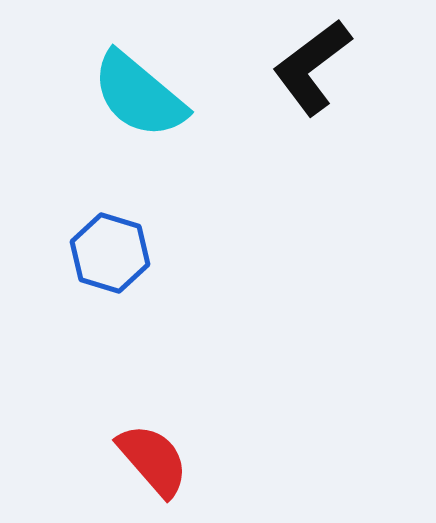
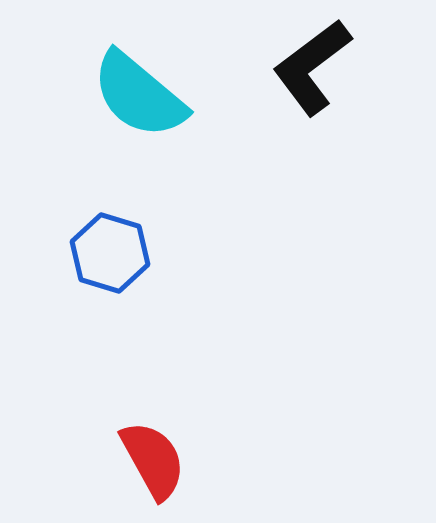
red semicircle: rotated 12 degrees clockwise
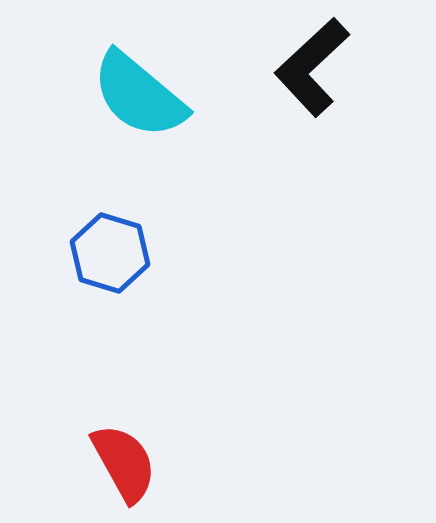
black L-shape: rotated 6 degrees counterclockwise
red semicircle: moved 29 px left, 3 px down
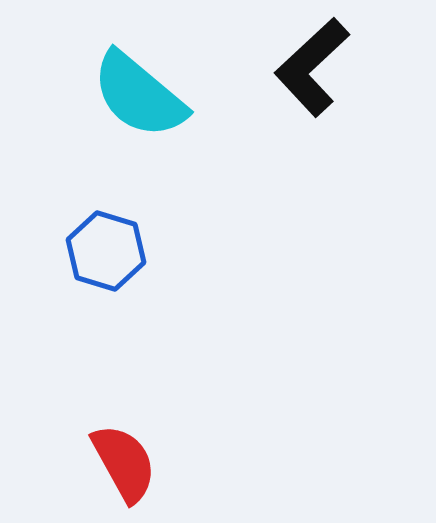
blue hexagon: moved 4 px left, 2 px up
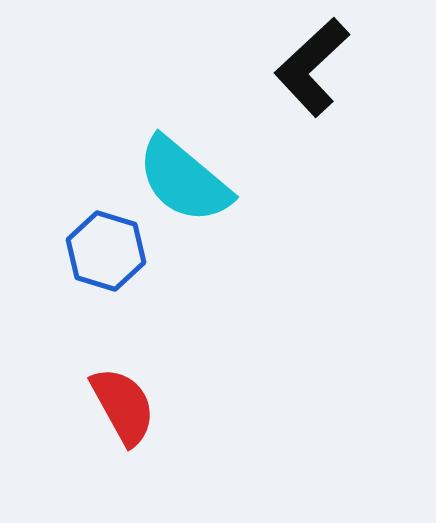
cyan semicircle: moved 45 px right, 85 px down
red semicircle: moved 1 px left, 57 px up
